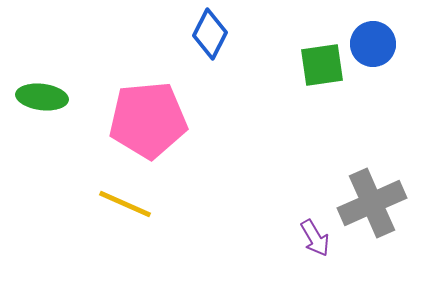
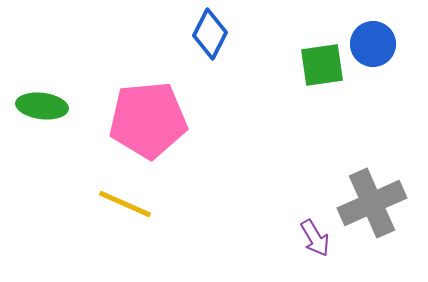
green ellipse: moved 9 px down
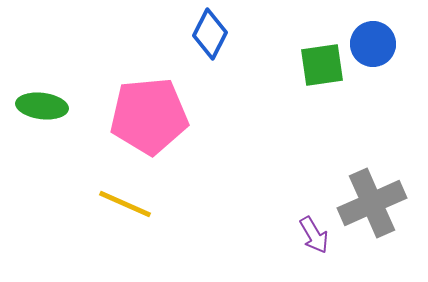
pink pentagon: moved 1 px right, 4 px up
purple arrow: moved 1 px left, 3 px up
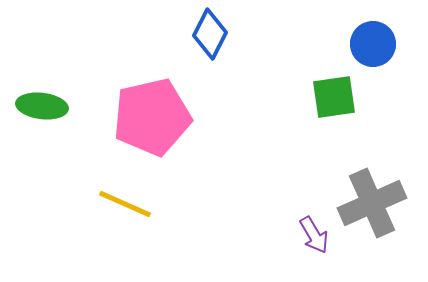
green square: moved 12 px right, 32 px down
pink pentagon: moved 3 px right, 1 px down; rotated 8 degrees counterclockwise
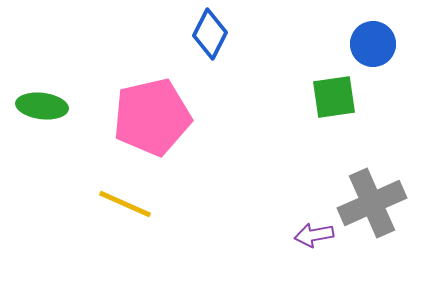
purple arrow: rotated 111 degrees clockwise
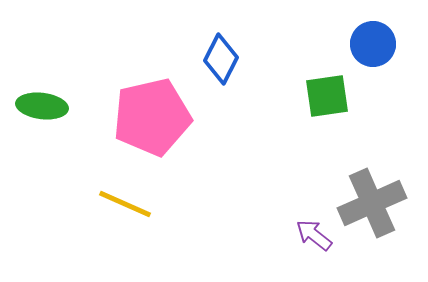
blue diamond: moved 11 px right, 25 px down
green square: moved 7 px left, 1 px up
purple arrow: rotated 48 degrees clockwise
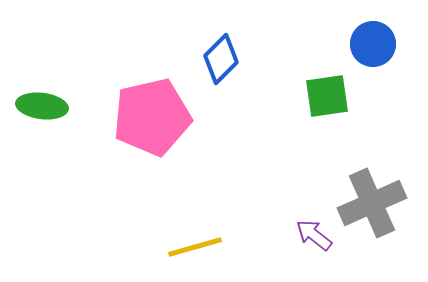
blue diamond: rotated 18 degrees clockwise
yellow line: moved 70 px right, 43 px down; rotated 40 degrees counterclockwise
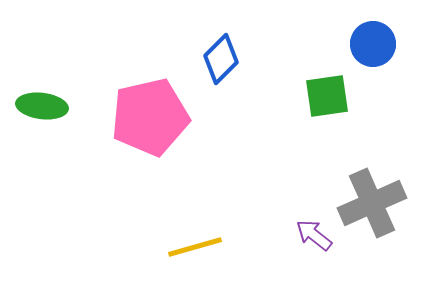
pink pentagon: moved 2 px left
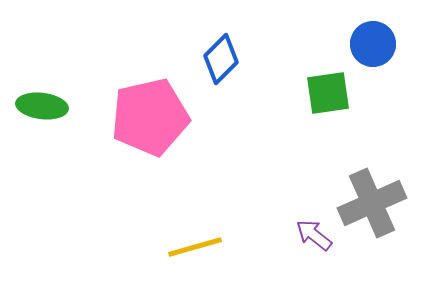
green square: moved 1 px right, 3 px up
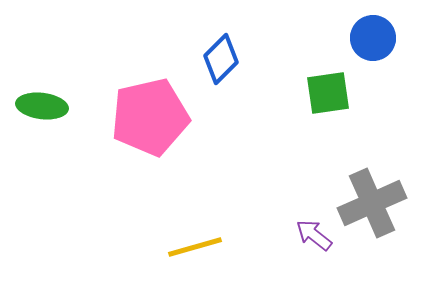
blue circle: moved 6 px up
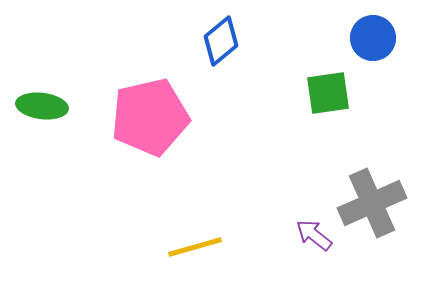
blue diamond: moved 18 px up; rotated 6 degrees clockwise
